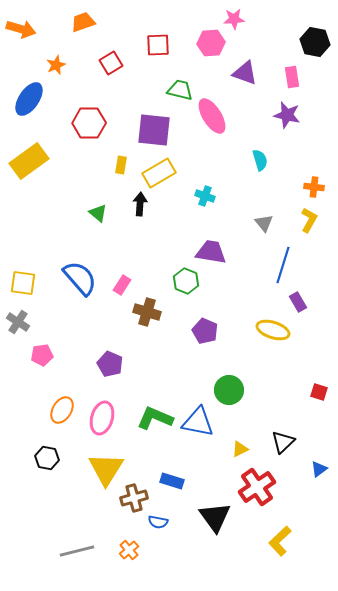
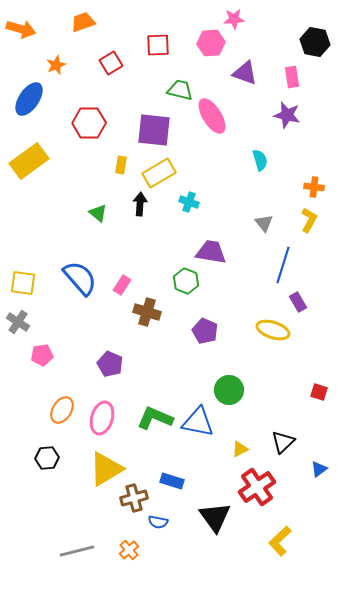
cyan cross at (205, 196): moved 16 px left, 6 px down
black hexagon at (47, 458): rotated 15 degrees counterclockwise
yellow triangle at (106, 469): rotated 27 degrees clockwise
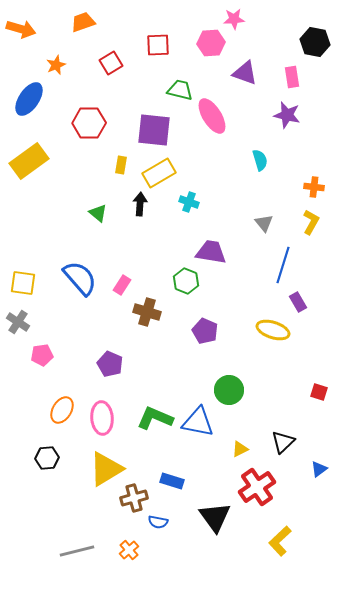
yellow L-shape at (309, 220): moved 2 px right, 2 px down
pink ellipse at (102, 418): rotated 20 degrees counterclockwise
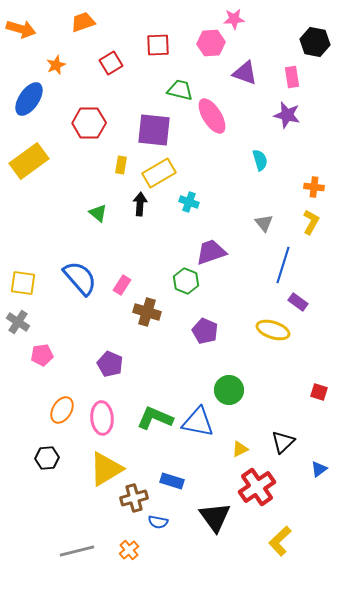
purple trapezoid at (211, 252): rotated 28 degrees counterclockwise
purple rectangle at (298, 302): rotated 24 degrees counterclockwise
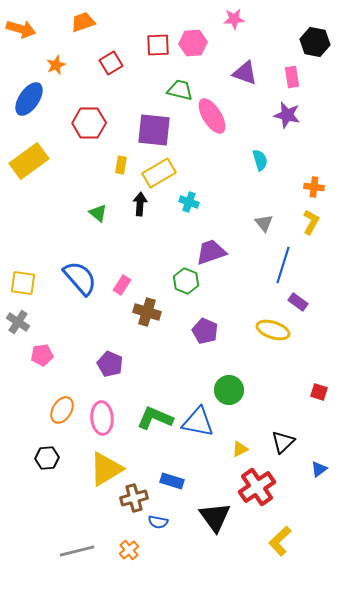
pink hexagon at (211, 43): moved 18 px left
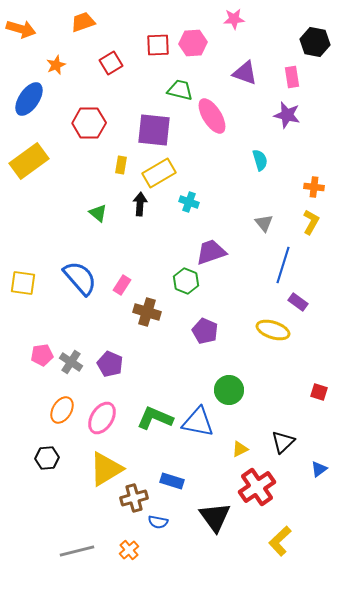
gray cross at (18, 322): moved 53 px right, 40 px down
pink ellipse at (102, 418): rotated 36 degrees clockwise
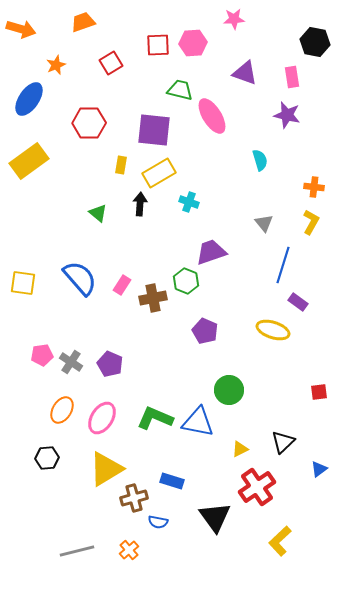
brown cross at (147, 312): moved 6 px right, 14 px up; rotated 28 degrees counterclockwise
red square at (319, 392): rotated 24 degrees counterclockwise
